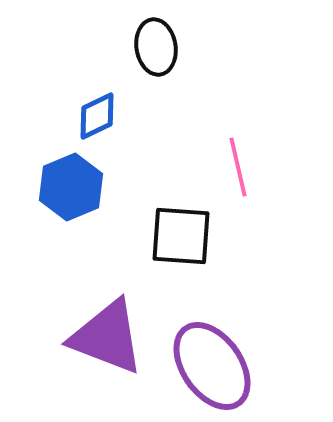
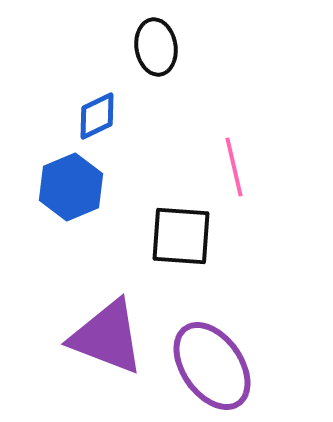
pink line: moved 4 px left
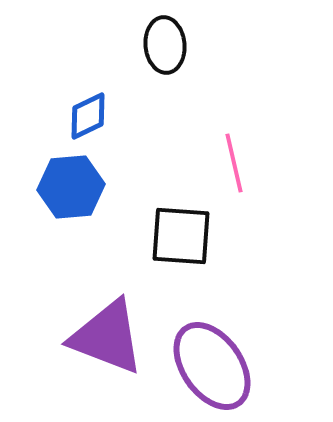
black ellipse: moved 9 px right, 2 px up; rotated 4 degrees clockwise
blue diamond: moved 9 px left
pink line: moved 4 px up
blue hexagon: rotated 18 degrees clockwise
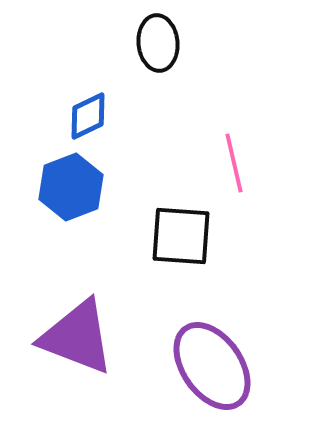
black ellipse: moved 7 px left, 2 px up
blue hexagon: rotated 16 degrees counterclockwise
purple triangle: moved 30 px left
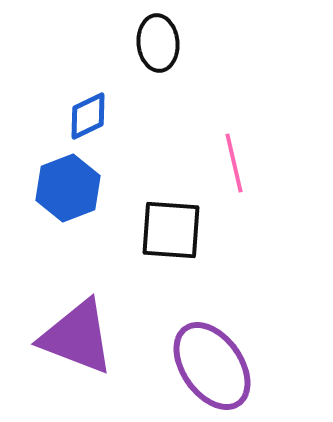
blue hexagon: moved 3 px left, 1 px down
black square: moved 10 px left, 6 px up
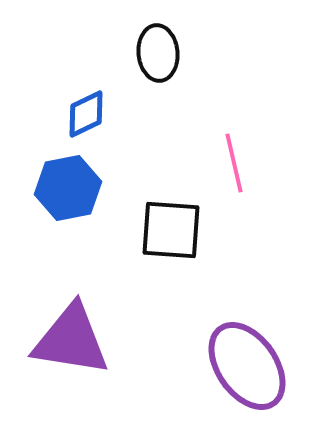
black ellipse: moved 10 px down
blue diamond: moved 2 px left, 2 px up
blue hexagon: rotated 10 degrees clockwise
purple triangle: moved 6 px left, 3 px down; rotated 12 degrees counterclockwise
purple ellipse: moved 35 px right
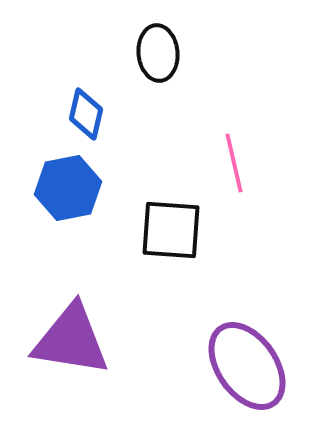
blue diamond: rotated 51 degrees counterclockwise
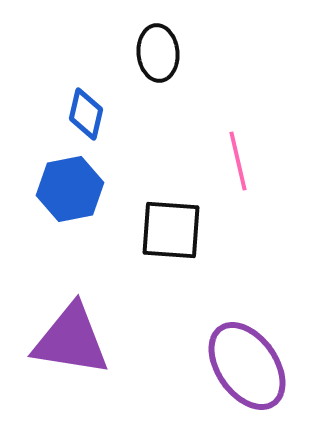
pink line: moved 4 px right, 2 px up
blue hexagon: moved 2 px right, 1 px down
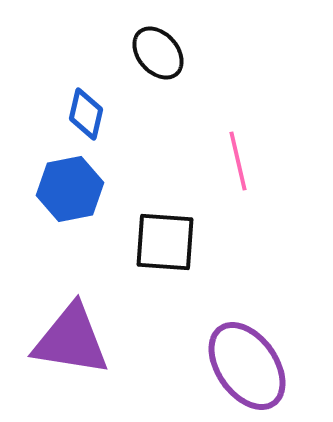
black ellipse: rotated 36 degrees counterclockwise
black square: moved 6 px left, 12 px down
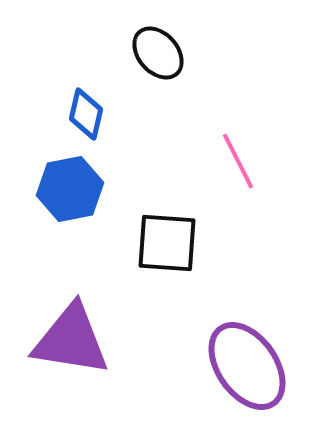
pink line: rotated 14 degrees counterclockwise
black square: moved 2 px right, 1 px down
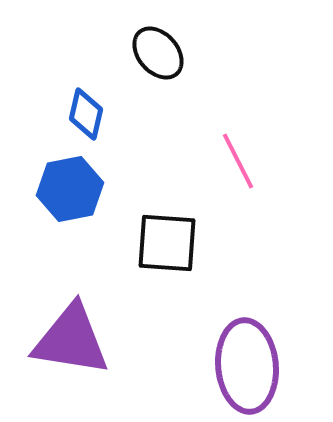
purple ellipse: rotated 30 degrees clockwise
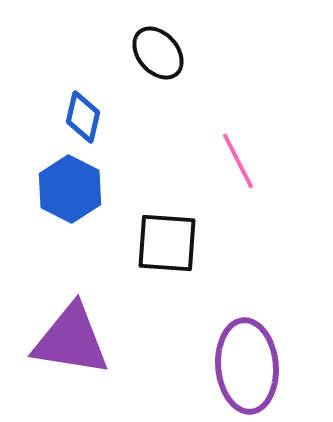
blue diamond: moved 3 px left, 3 px down
blue hexagon: rotated 22 degrees counterclockwise
